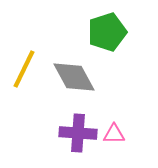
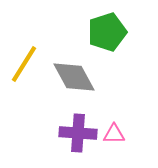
yellow line: moved 5 px up; rotated 6 degrees clockwise
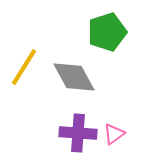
yellow line: moved 3 px down
pink triangle: rotated 35 degrees counterclockwise
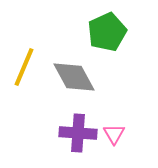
green pentagon: rotated 6 degrees counterclockwise
yellow line: rotated 9 degrees counterclockwise
pink triangle: rotated 25 degrees counterclockwise
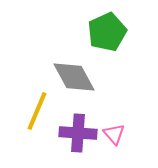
yellow line: moved 13 px right, 44 px down
pink triangle: rotated 10 degrees counterclockwise
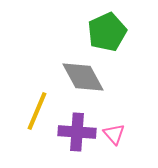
gray diamond: moved 9 px right
purple cross: moved 1 px left, 1 px up
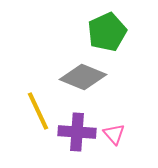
gray diamond: rotated 39 degrees counterclockwise
yellow line: moved 1 px right; rotated 48 degrees counterclockwise
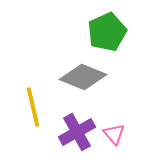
yellow line: moved 5 px left, 4 px up; rotated 12 degrees clockwise
purple cross: rotated 33 degrees counterclockwise
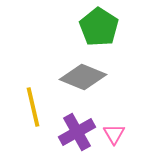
green pentagon: moved 8 px left, 5 px up; rotated 15 degrees counterclockwise
pink triangle: rotated 10 degrees clockwise
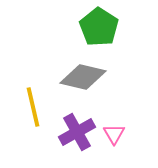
gray diamond: rotated 9 degrees counterclockwise
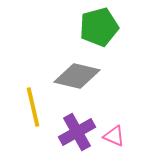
green pentagon: rotated 24 degrees clockwise
gray diamond: moved 6 px left, 1 px up
pink triangle: moved 2 px down; rotated 35 degrees counterclockwise
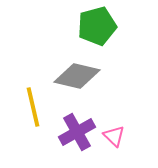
green pentagon: moved 2 px left, 1 px up
pink triangle: rotated 20 degrees clockwise
